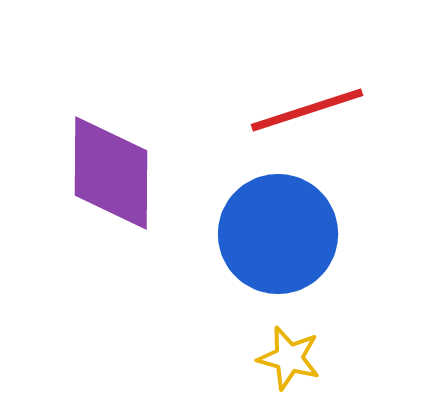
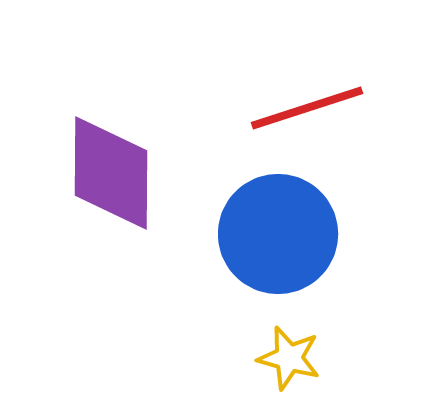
red line: moved 2 px up
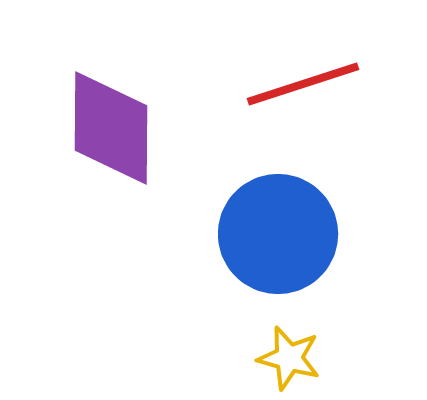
red line: moved 4 px left, 24 px up
purple diamond: moved 45 px up
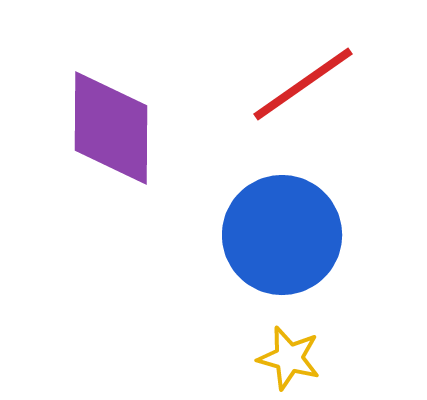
red line: rotated 17 degrees counterclockwise
blue circle: moved 4 px right, 1 px down
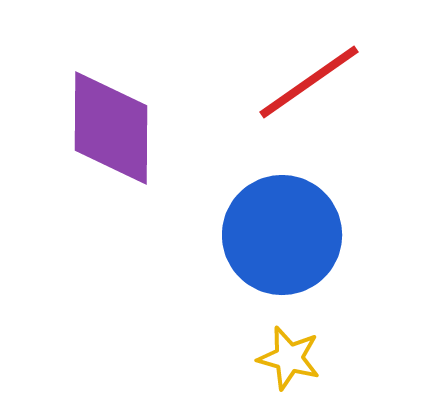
red line: moved 6 px right, 2 px up
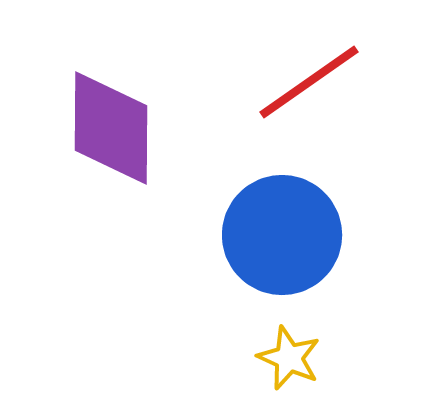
yellow star: rotated 8 degrees clockwise
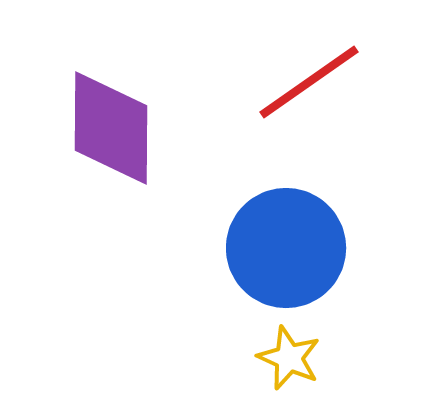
blue circle: moved 4 px right, 13 px down
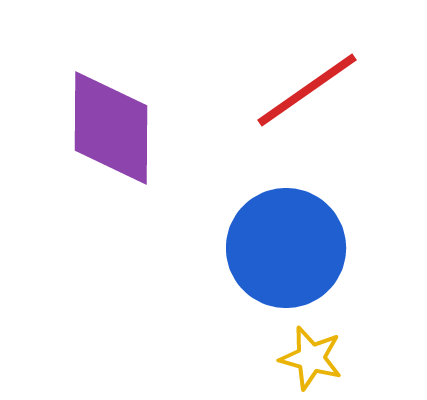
red line: moved 2 px left, 8 px down
yellow star: moved 22 px right; rotated 8 degrees counterclockwise
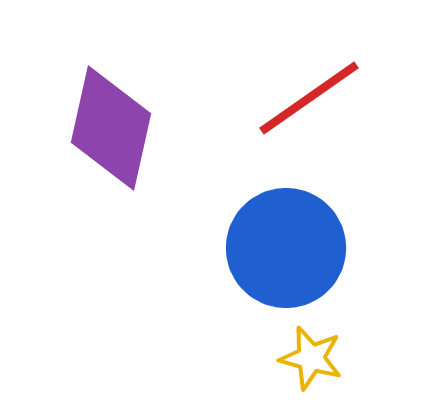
red line: moved 2 px right, 8 px down
purple diamond: rotated 12 degrees clockwise
